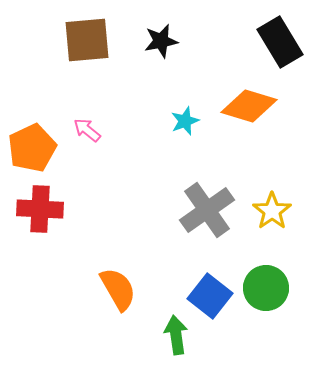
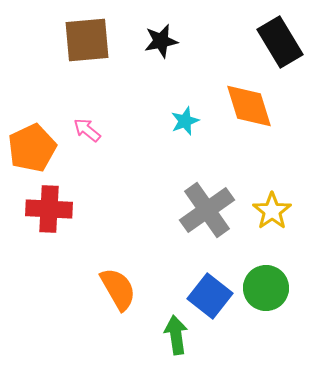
orange diamond: rotated 56 degrees clockwise
red cross: moved 9 px right
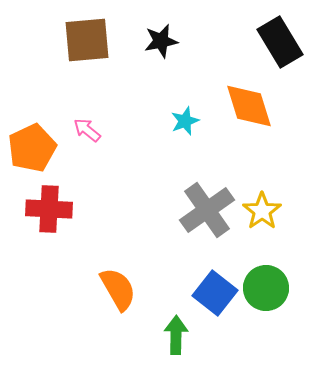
yellow star: moved 10 px left
blue square: moved 5 px right, 3 px up
green arrow: rotated 9 degrees clockwise
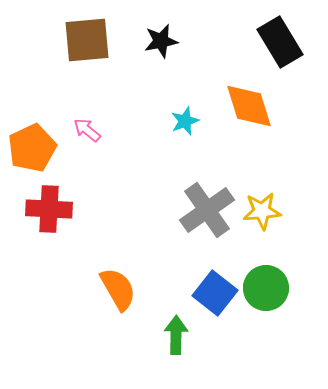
yellow star: rotated 30 degrees clockwise
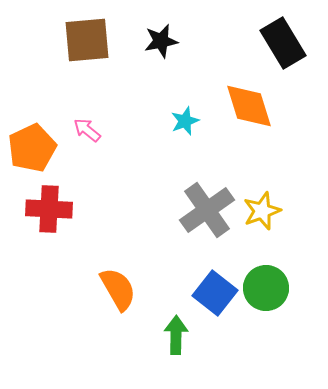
black rectangle: moved 3 px right, 1 px down
yellow star: rotated 15 degrees counterclockwise
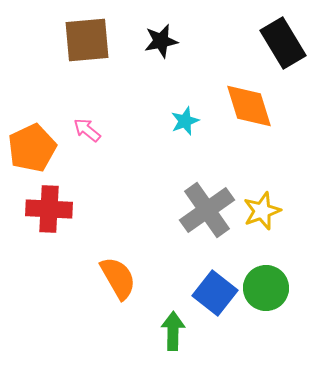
orange semicircle: moved 11 px up
green arrow: moved 3 px left, 4 px up
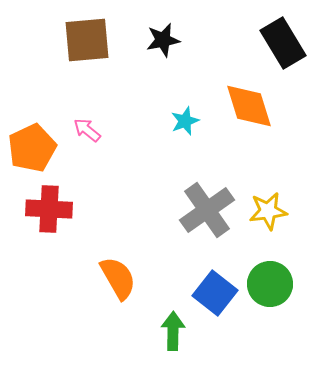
black star: moved 2 px right, 1 px up
yellow star: moved 6 px right; rotated 12 degrees clockwise
green circle: moved 4 px right, 4 px up
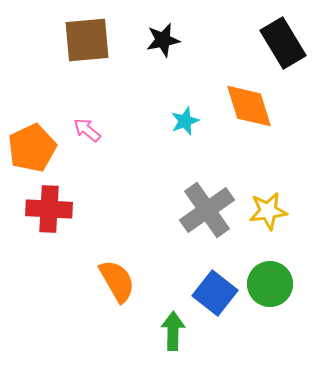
orange semicircle: moved 1 px left, 3 px down
